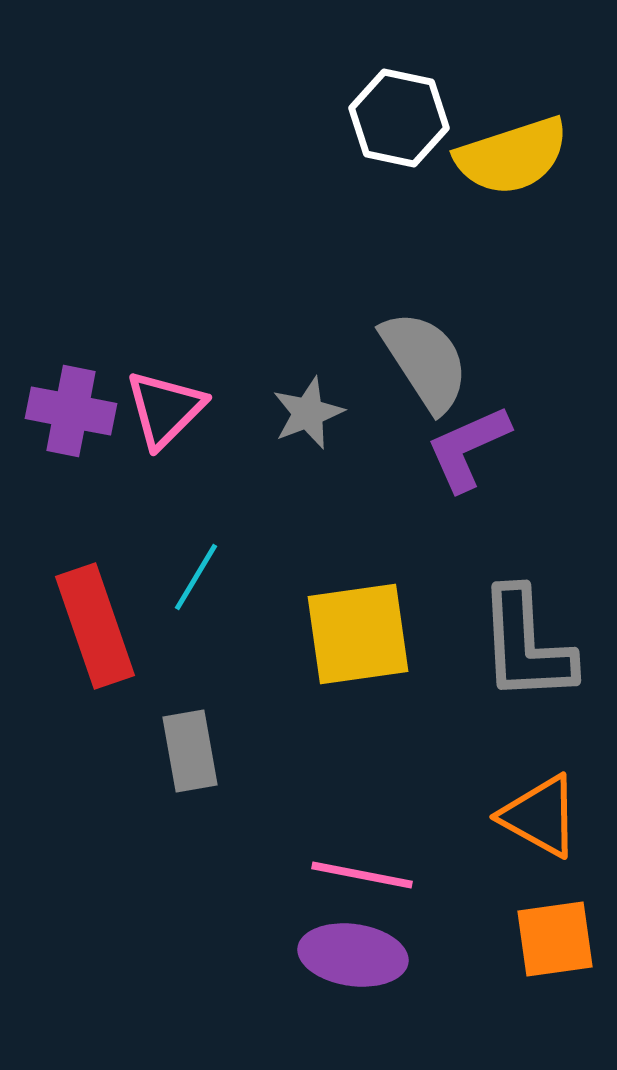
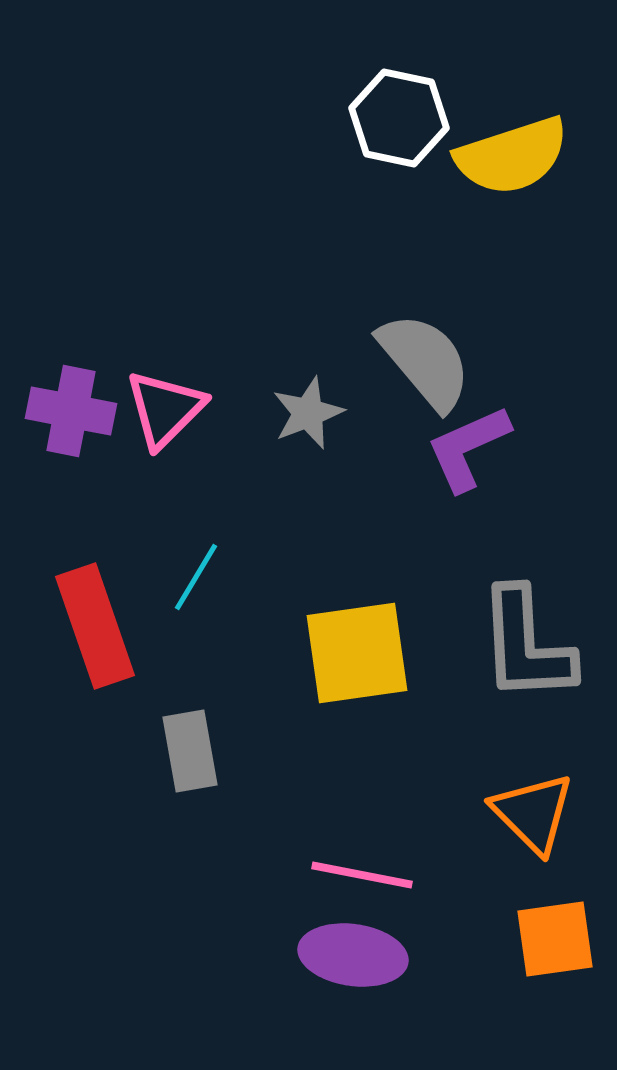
gray semicircle: rotated 7 degrees counterclockwise
yellow square: moved 1 px left, 19 px down
orange triangle: moved 7 px left, 3 px up; rotated 16 degrees clockwise
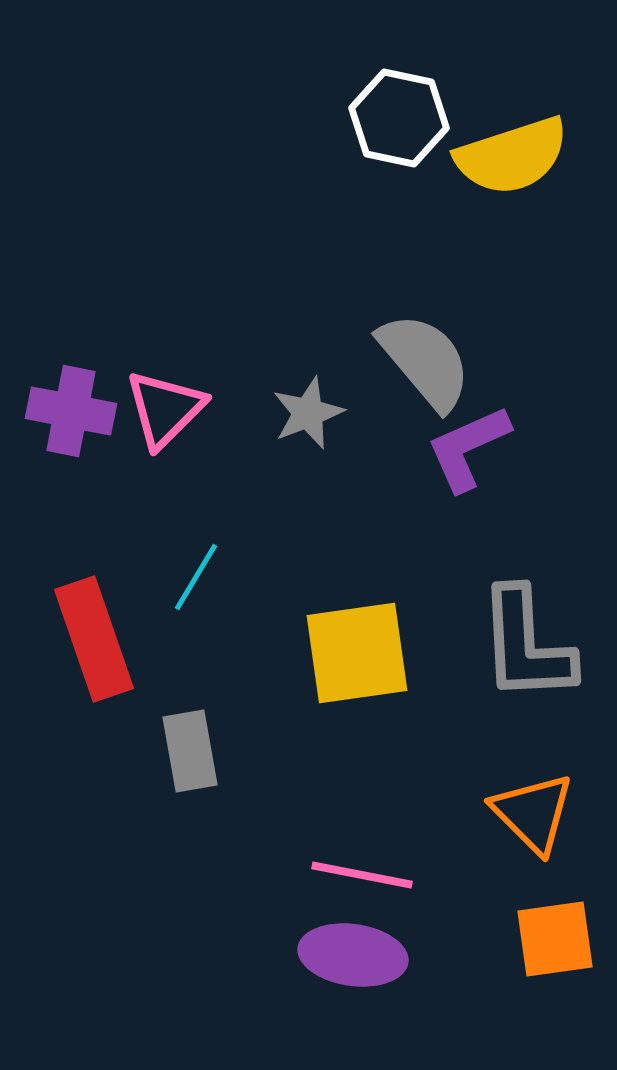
red rectangle: moved 1 px left, 13 px down
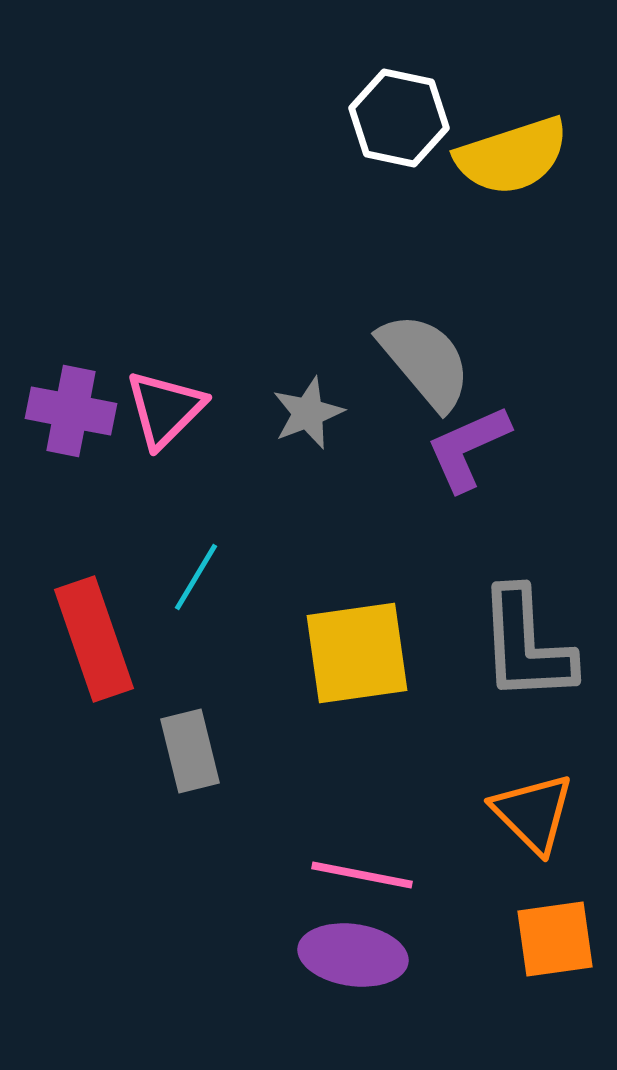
gray rectangle: rotated 4 degrees counterclockwise
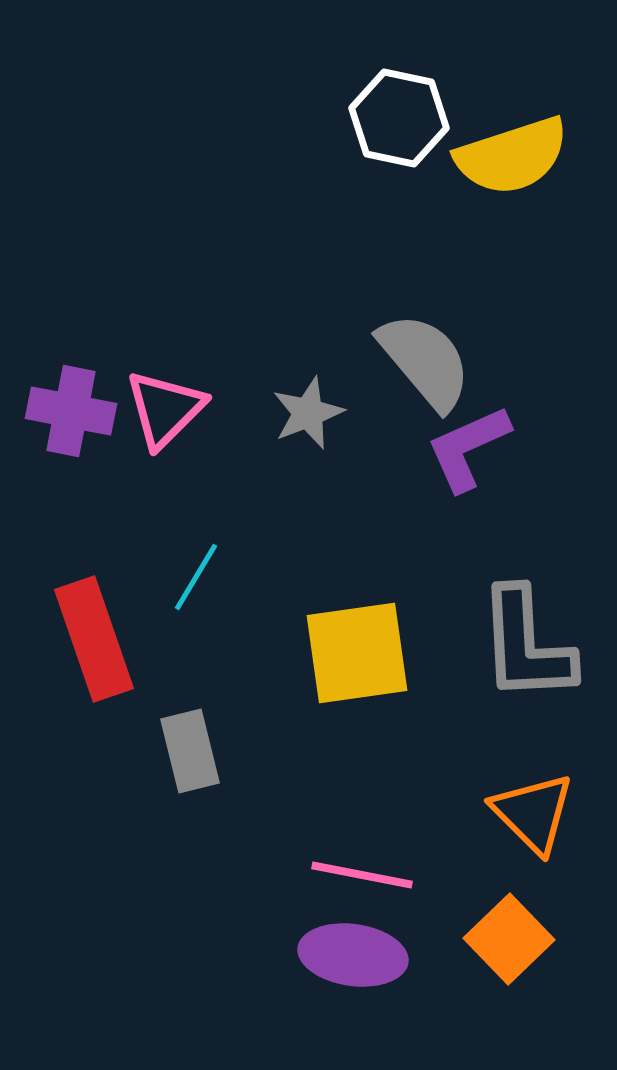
orange square: moved 46 px left; rotated 36 degrees counterclockwise
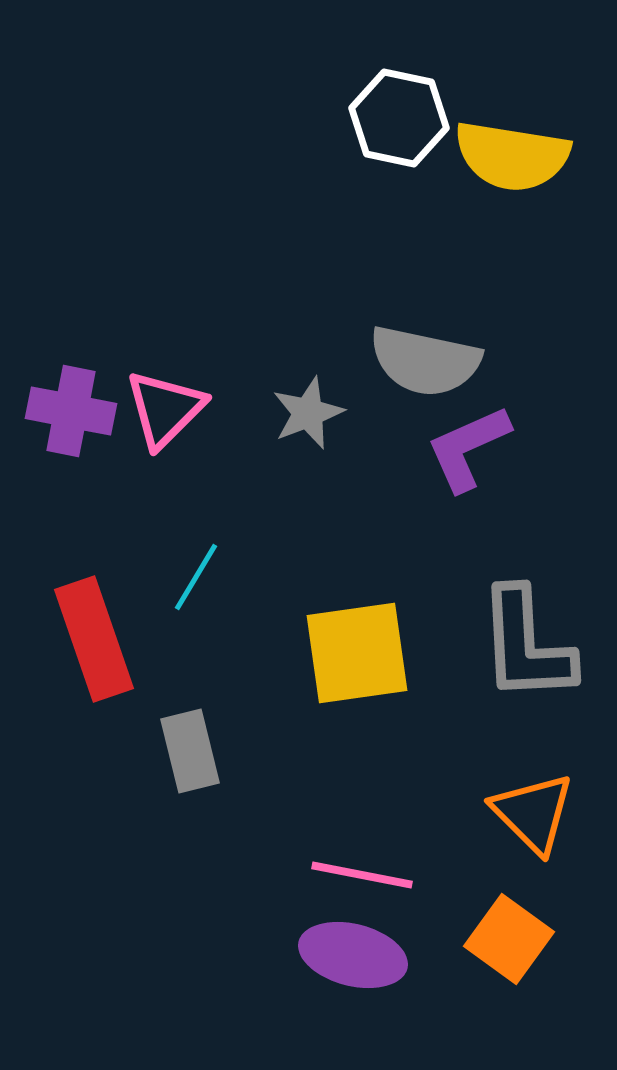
yellow semicircle: rotated 27 degrees clockwise
gray semicircle: rotated 142 degrees clockwise
orange square: rotated 10 degrees counterclockwise
purple ellipse: rotated 6 degrees clockwise
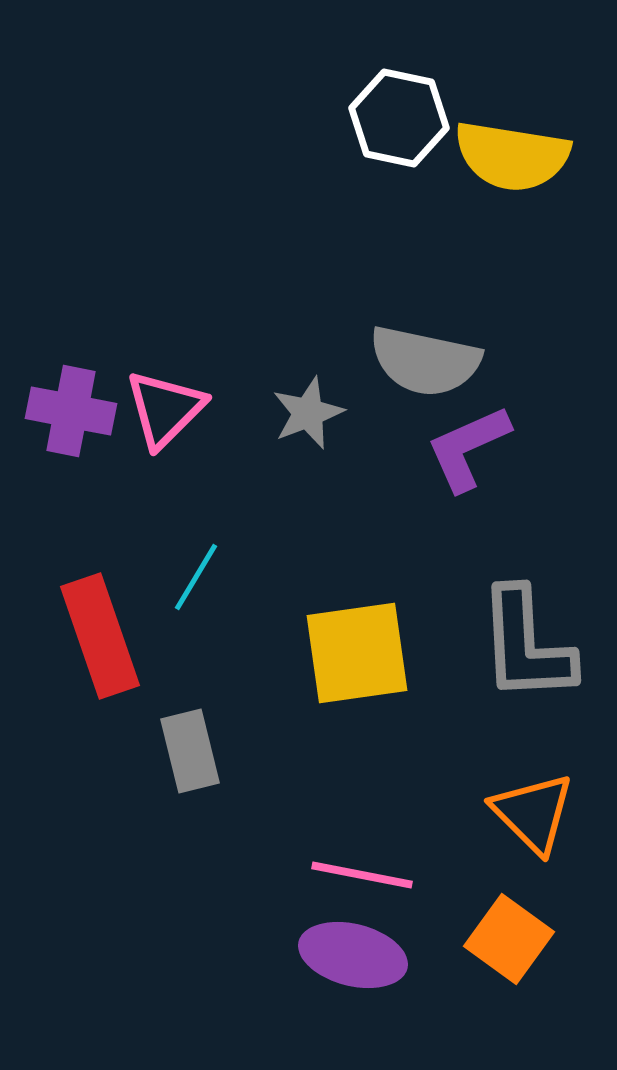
red rectangle: moved 6 px right, 3 px up
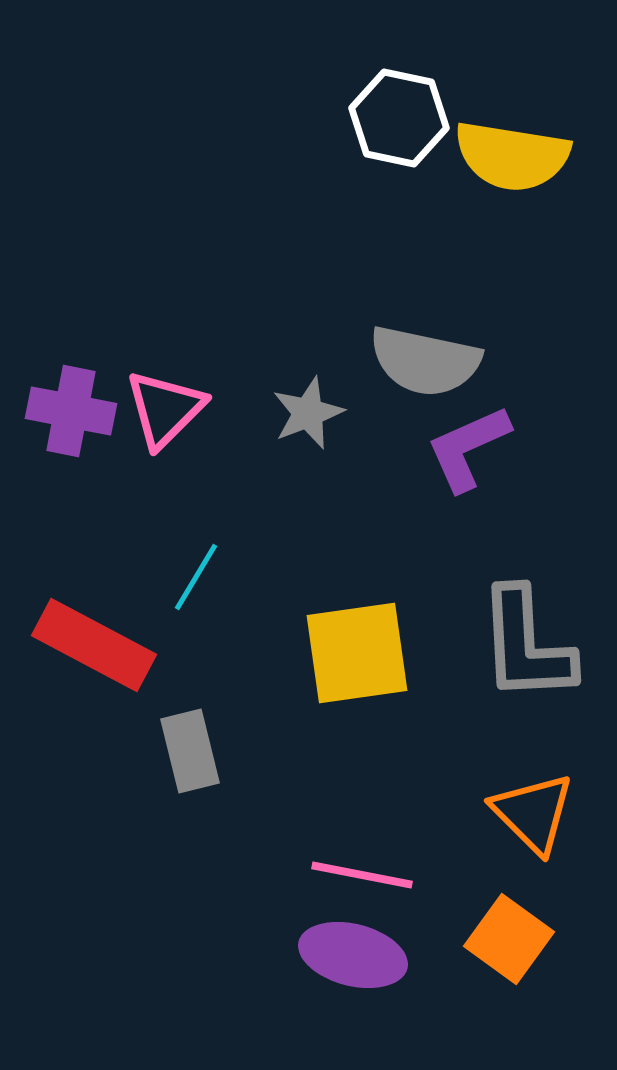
red rectangle: moved 6 px left, 9 px down; rotated 43 degrees counterclockwise
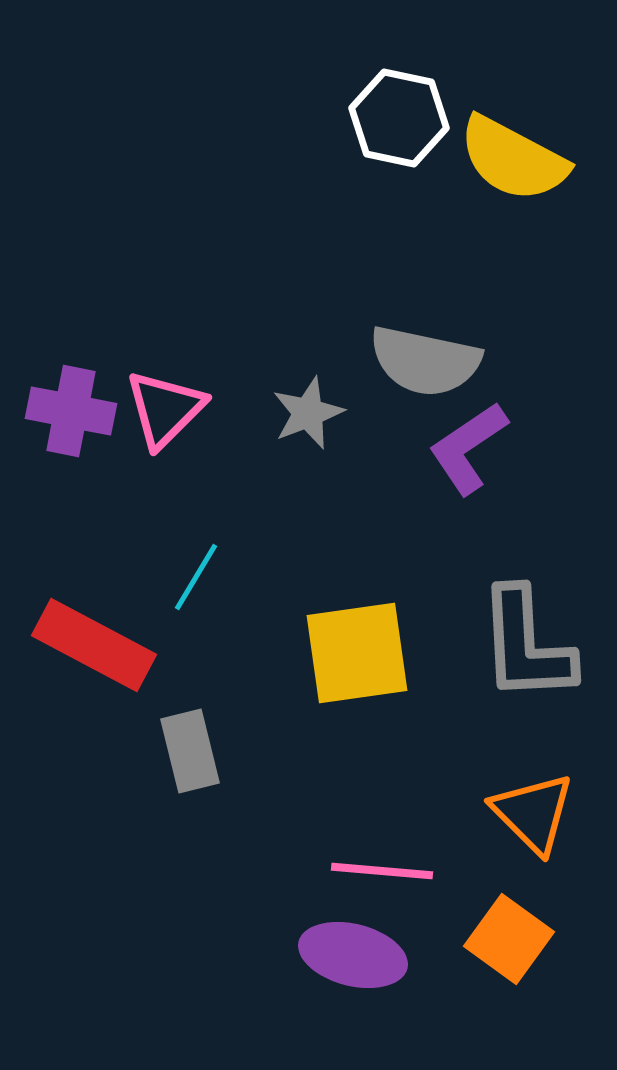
yellow semicircle: moved 1 px right, 3 px down; rotated 19 degrees clockwise
purple L-shape: rotated 10 degrees counterclockwise
pink line: moved 20 px right, 4 px up; rotated 6 degrees counterclockwise
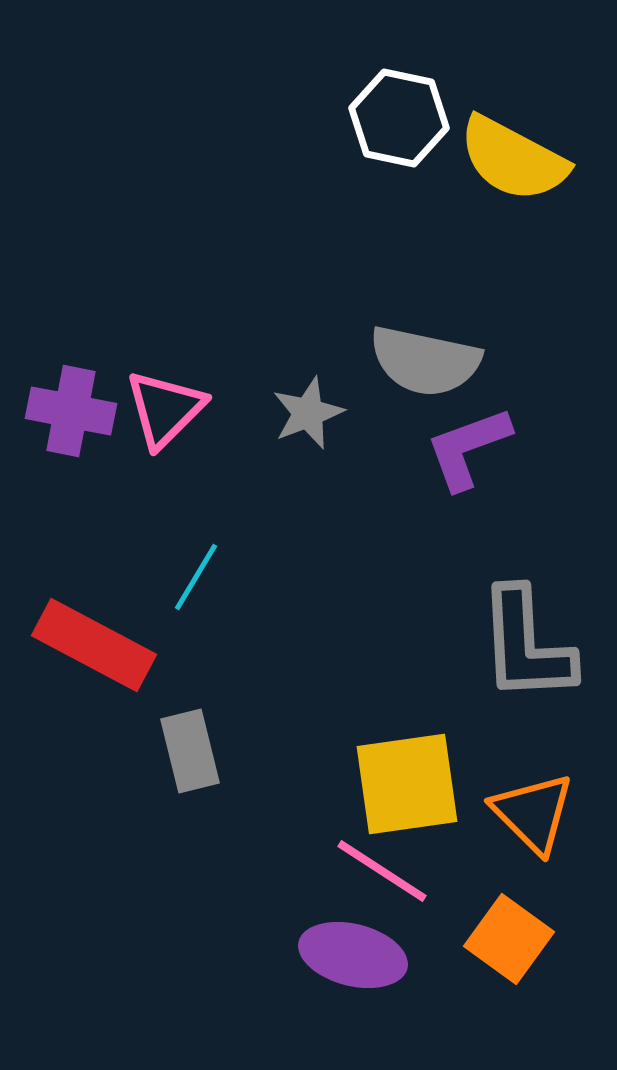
purple L-shape: rotated 14 degrees clockwise
yellow square: moved 50 px right, 131 px down
pink line: rotated 28 degrees clockwise
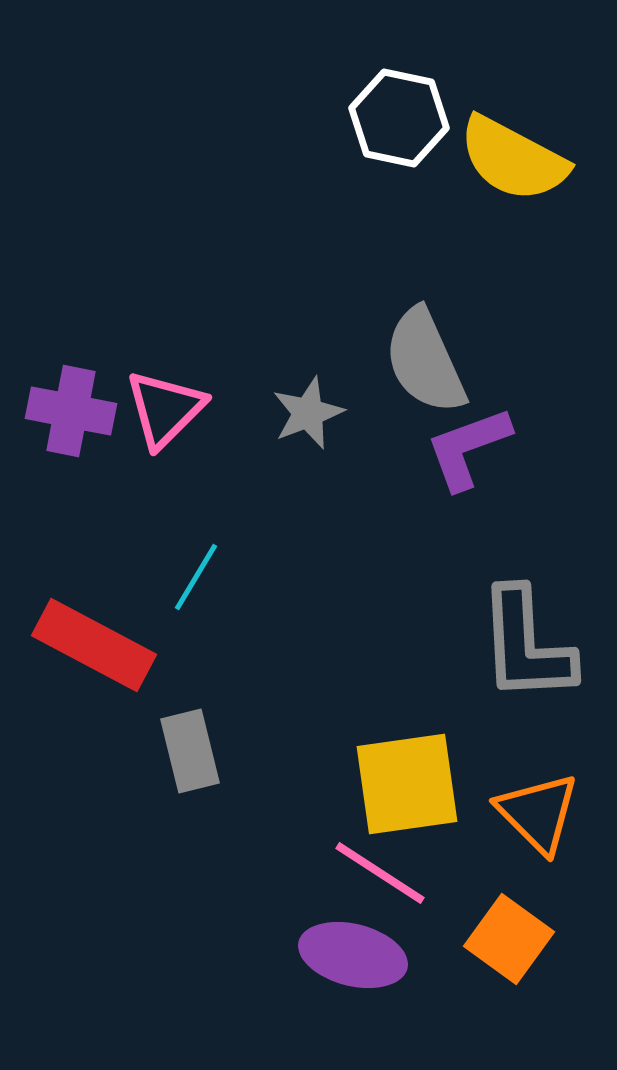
gray semicircle: rotated 54 degrees clockwise
orange triangle: moved 5 px right
pink line: moved 2 px left, 2 px down
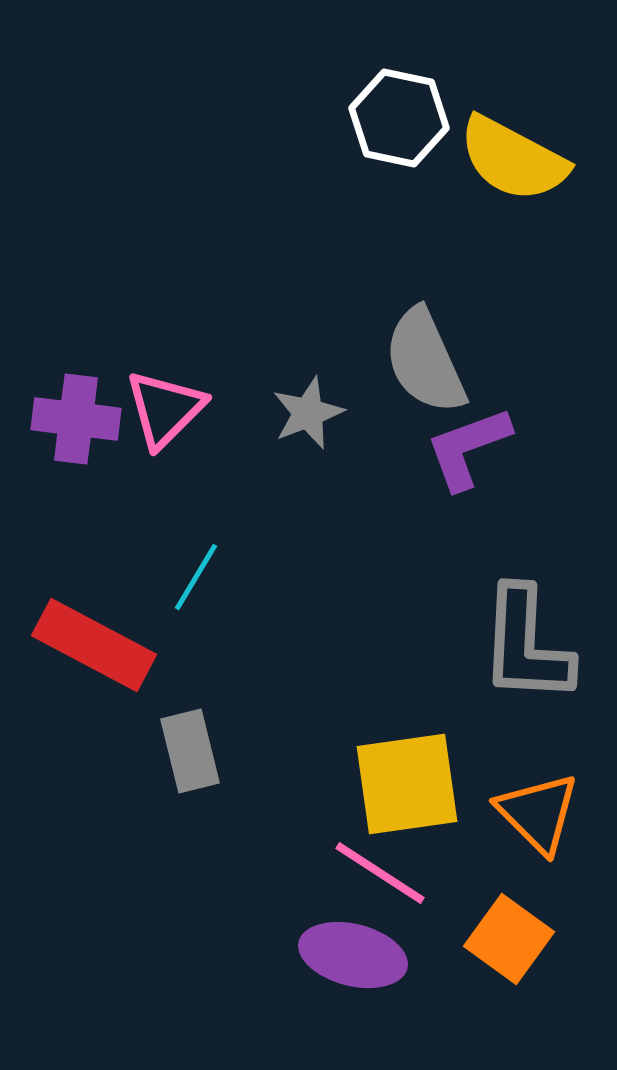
purple cross: moved 5 px right, 8 px down; rotated 4 degrees counterclockwise
gray L-shape: rotated 6 degrees clockwise
